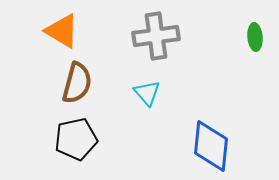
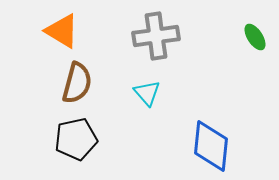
green ellipse: rotated 28 degrees counterclockwise
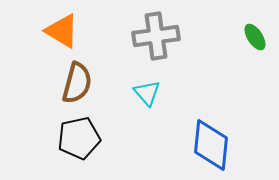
black pentagon: moved 3 px right, 1 px up
blue diamond: moved 1 px up
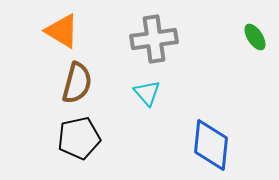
gray cross: moved 2 px left, 3 px down
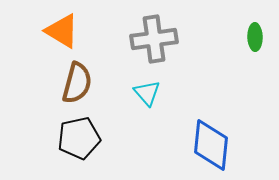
green ellipse: rotated 32 degrees clockwise
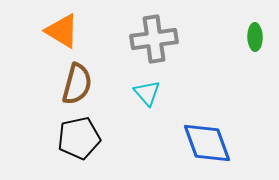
brown semicircle: moved 1 px down
blue diamond: moved 4 px left, 2 px up; rotated 26 degrees counterclockwise
